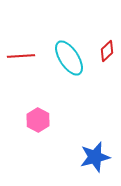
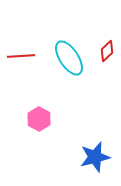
pink hexagon: moved 1 px right, 1 px up
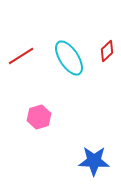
red line: rotated 28 degrees counterclockwise
pink hexagon: moved 2 px up; rotated 15 degrees clockwise
blue star: moved 1 px left, 4 px down; rotated 16 degrees clockwise
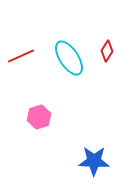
red diamond: rotated 15 degrees counterclockwise
red line: rotated 8 degrees clockwise
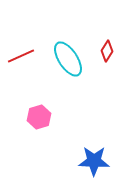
cyan ellipse: moved 1 px left, 1 px down
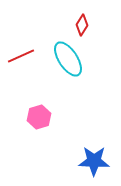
red diamond: moved 25 px left, 26 px up
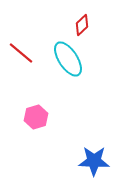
red diamond: rotated 15 degrees clockwise
red line: moved 3 px up; rotated 64 degrees clockwise
pink hexagon: moved 3 px left
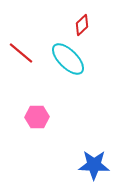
cyan ellipse: rotated 12 degrees counterclockwise
pink hexagon: moved 1 px right; rotated 15 degrees clockwise
blue star: moved 4 px down
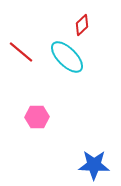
red line: moved 1 px up
cyan ellipse: moved 1 px left, 2 px up
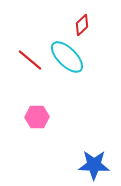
red line: moved 9 px right, 8 px down
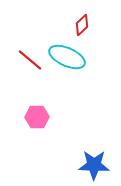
cyan ellipse: rotated 21 degrees counterclockwise
